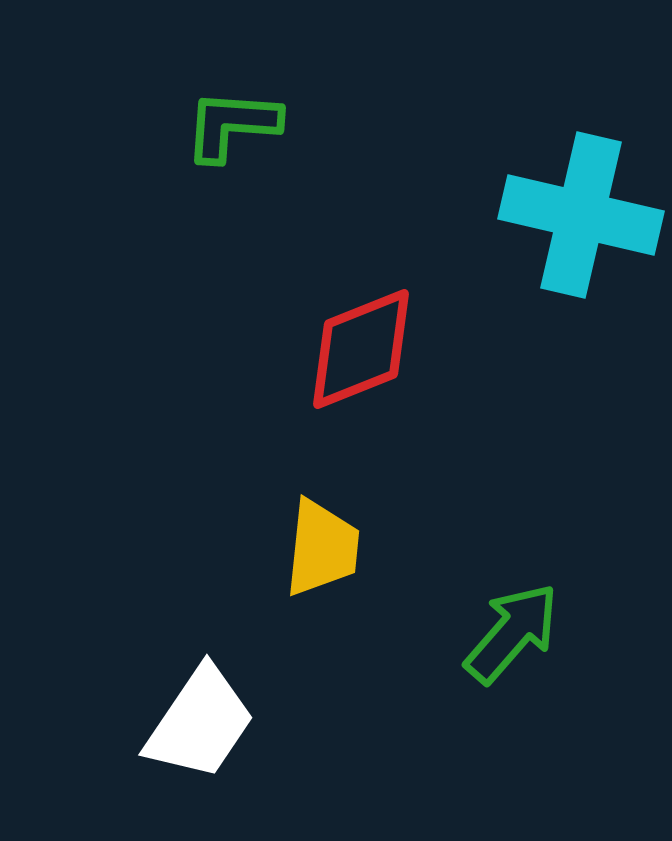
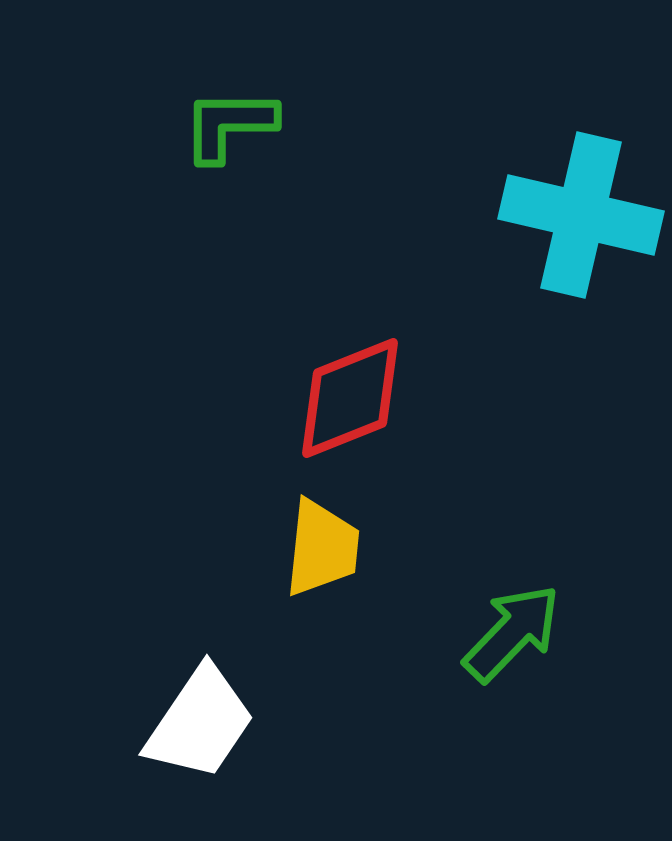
green L-shape: moved 3 px left; rotated 4 degrees counterclockwise
red diamond: moved 11 px left, 49 px down
green arrow: rotated 3 degrees clockwise
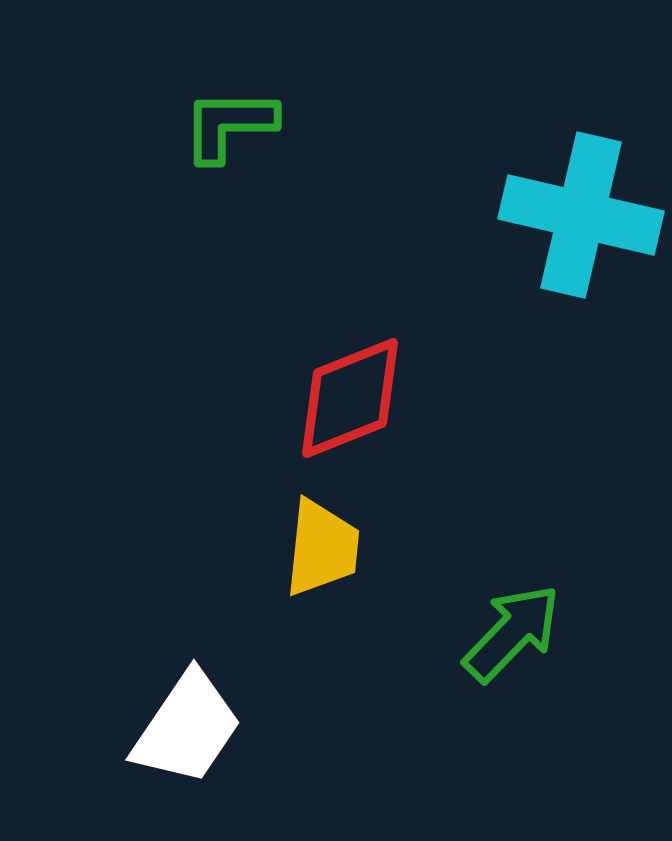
white trapezoid: moved 13 px left, 5 px down
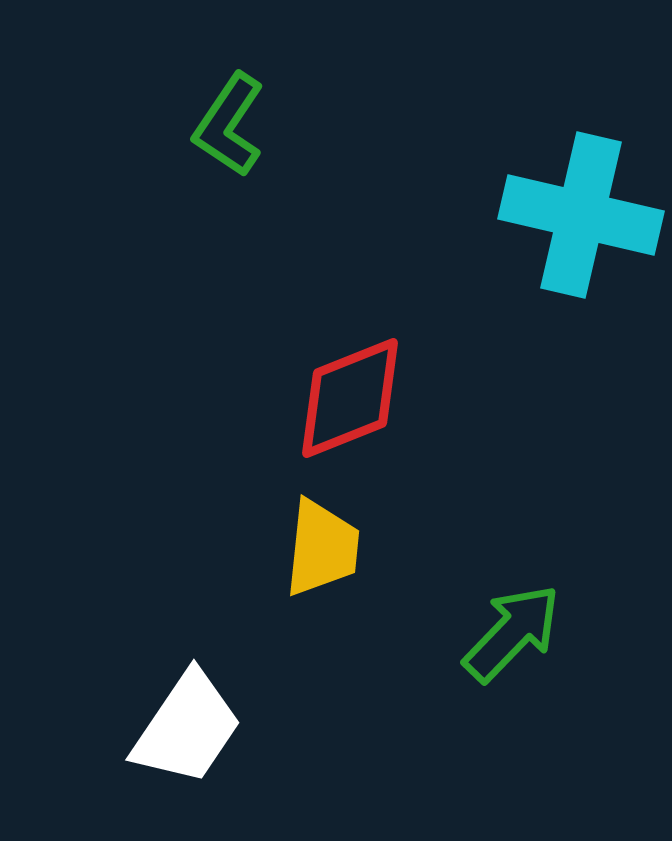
green L-shape: rotated 56 degrees counterclockwise
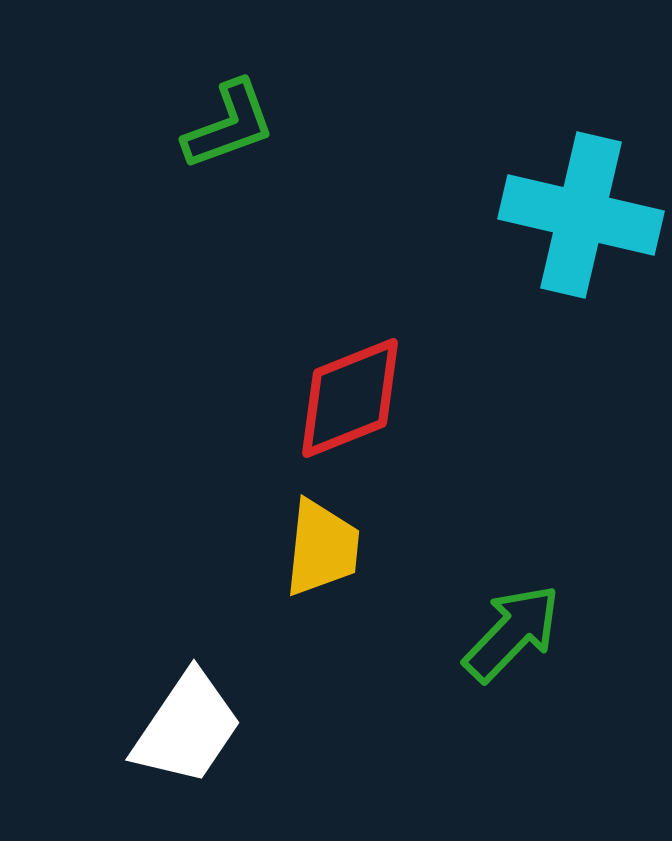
green L-shape: rotated 144 degrees counterclockwise
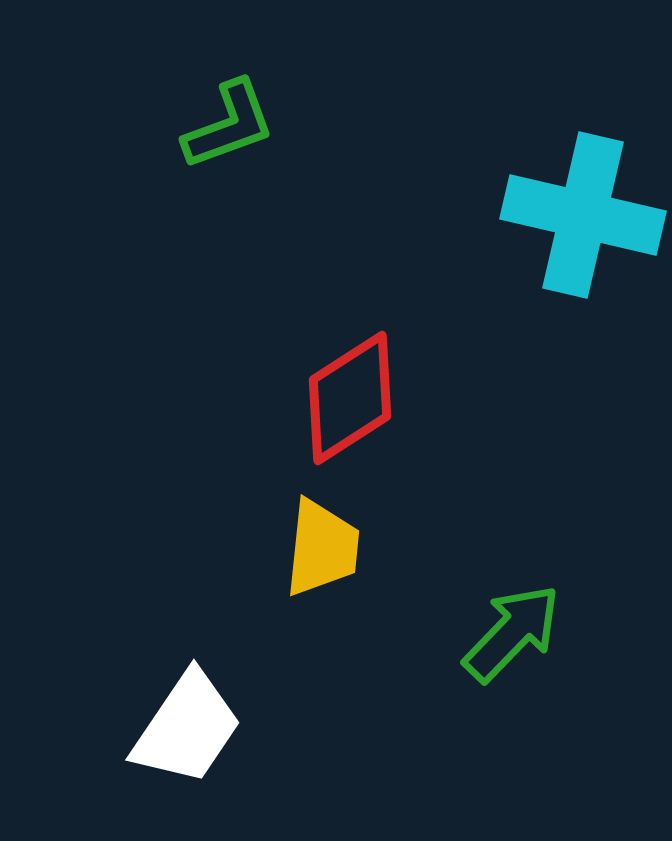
cyan cross: moved 2 px right
red diamond: rotated 11 degrees counterclockwise
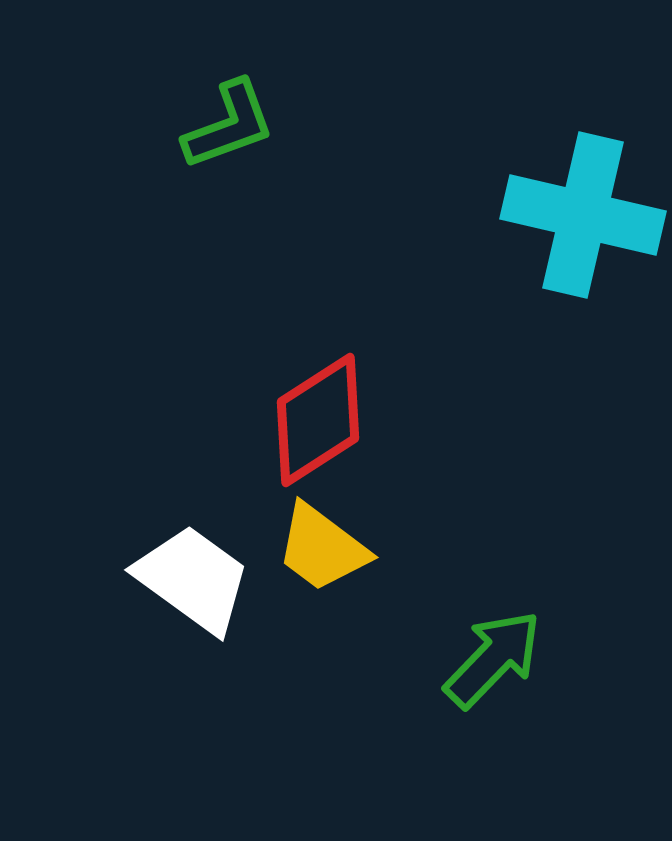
red diamond: moved 32 px left, 22 px down
yellow trapezoid: rotated 121 degrees clockwise
green arrow: moved 19 px left, 26 px down
white trapezoid: moved 6 px right, 149 px up; rotated 88 degrees counterclockwise
